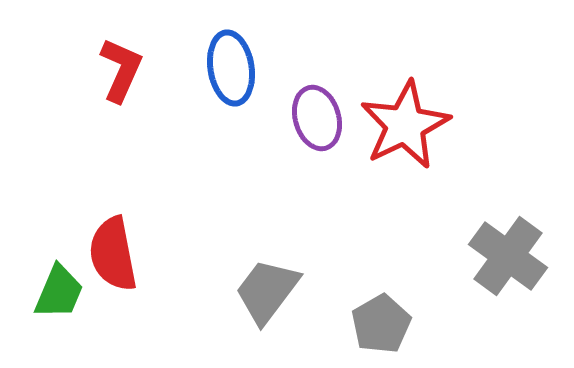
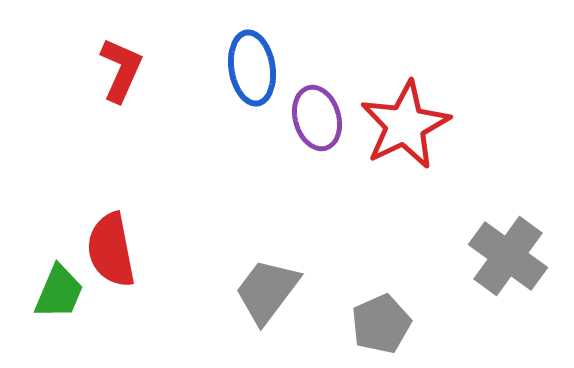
blue ellipse: moved 21 px right
red semicircle: moved 2 px left, 4 px up
gray pentagon: rotated 6 degrees clockwise
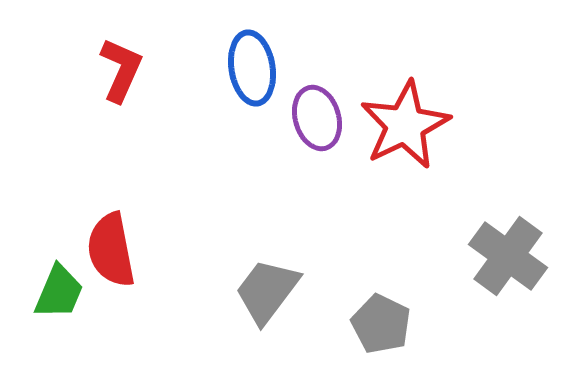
gray pentagon: rotated 22 degrees counterclockwise
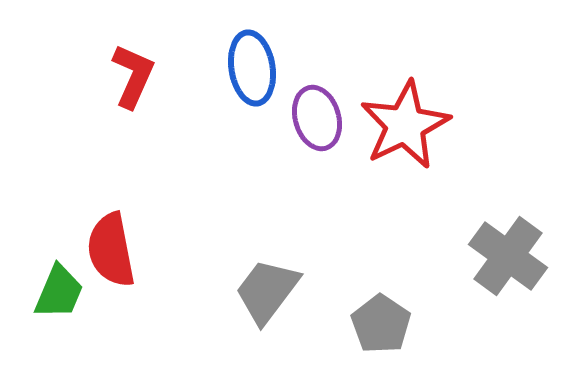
red L-shape: moved 12 px right, 6 px down
gray pentagon: rotated 8 degrees clockwise
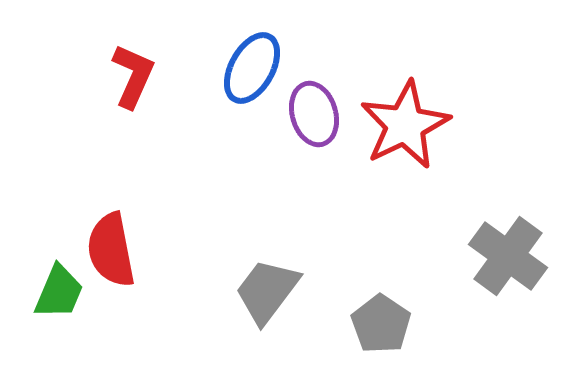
blue ellipse: rotated 38 degrees clockwise
purple ellipse: moved 3 px left, 4 px up
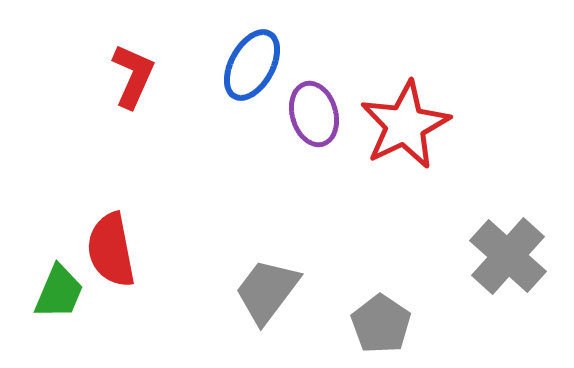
blue ellipse: moved 3 px up
gray cross: rotated 6 degrees clockwise
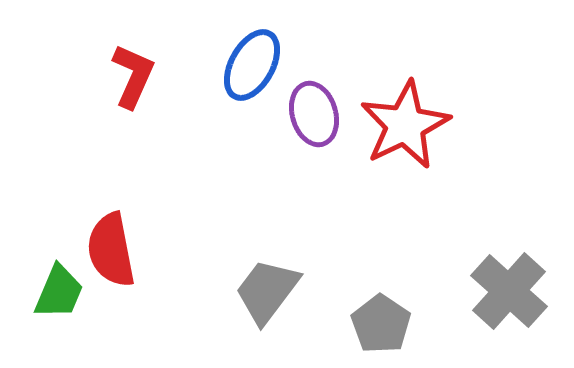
gray cross: moved 1 px right, 35 px down
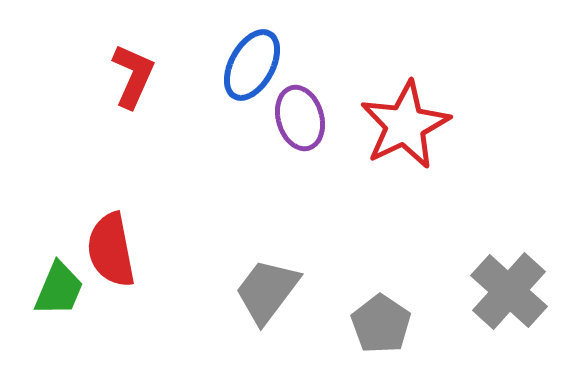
purple ellipse: moved 14 px left, 4 px down
green trapezoid: moved 3 px up
